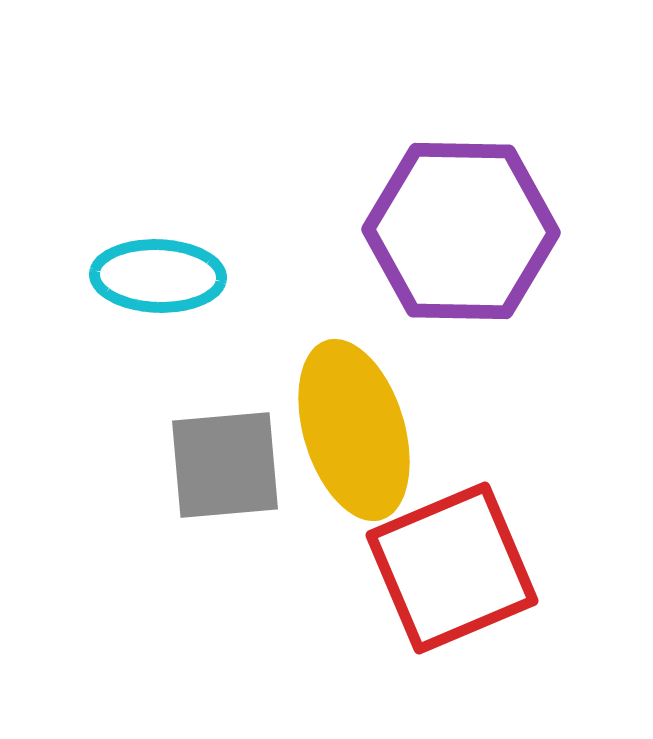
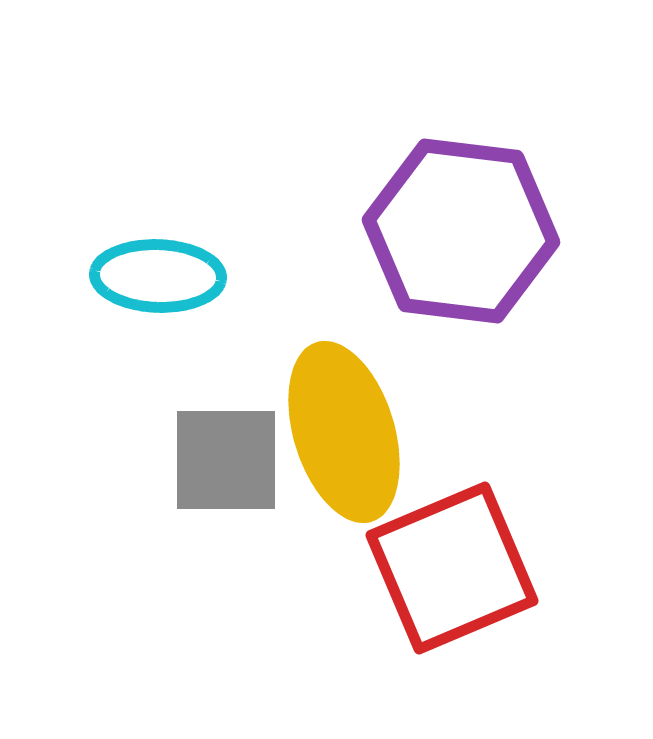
purple hexagon: rotated 6 degrees clockwise
yellow ellipse: moved 10 px left, 2 px down
gray square: moved 1 px right, 5 px up; rotated 5 degrees clockwise
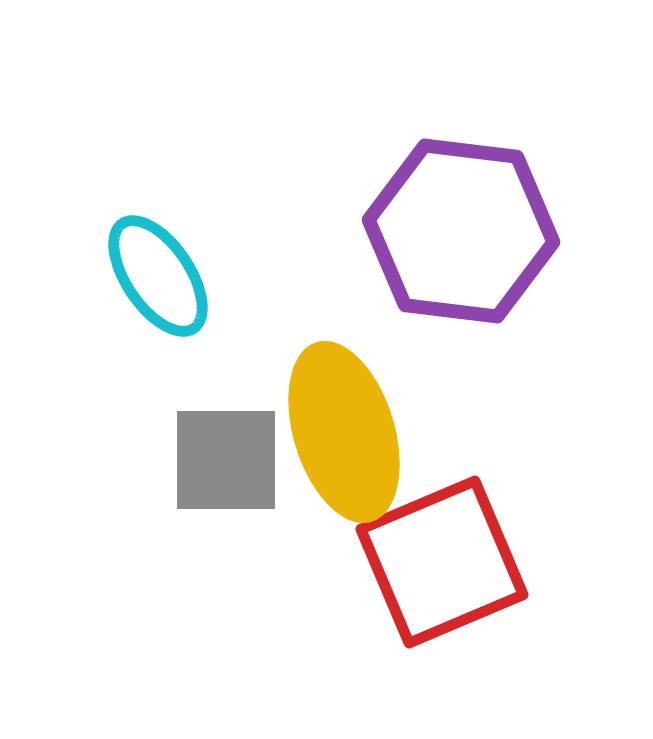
cyan ellipse: rotated 54 degrees clockwise
red square: moved 10 px left, 6 px up
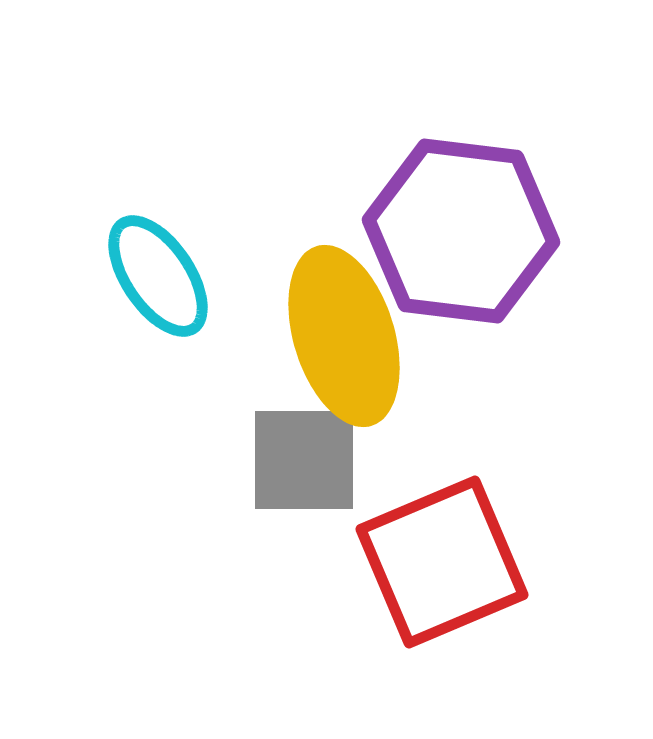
yellow ellipse: moved 96 px up
gray square: moved 78 px right
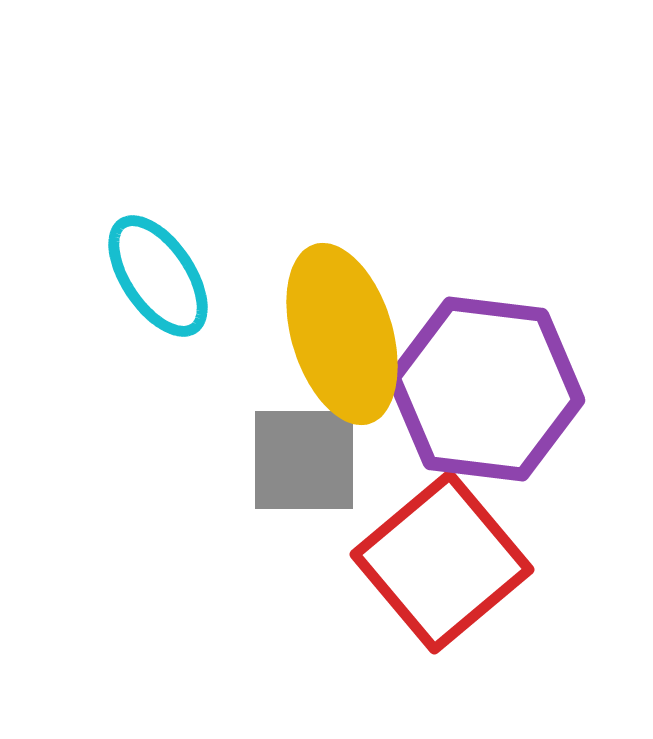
purple hexagon: moved 25 px right, 158 px down
yellow ellipse: moved 2 px left, 2 px up
red square: rotated 17 degrees counterclockwise
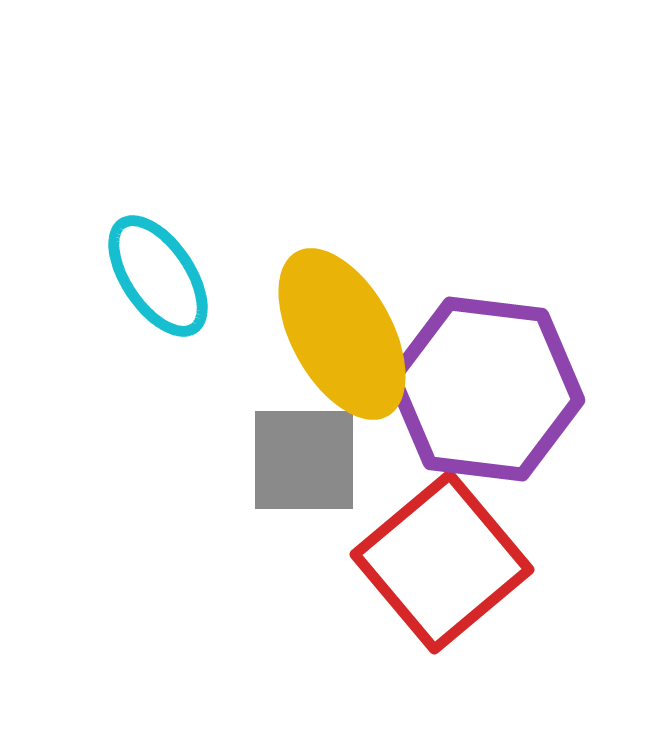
yellow ellipse: rotated 12 degrees counterclockwise
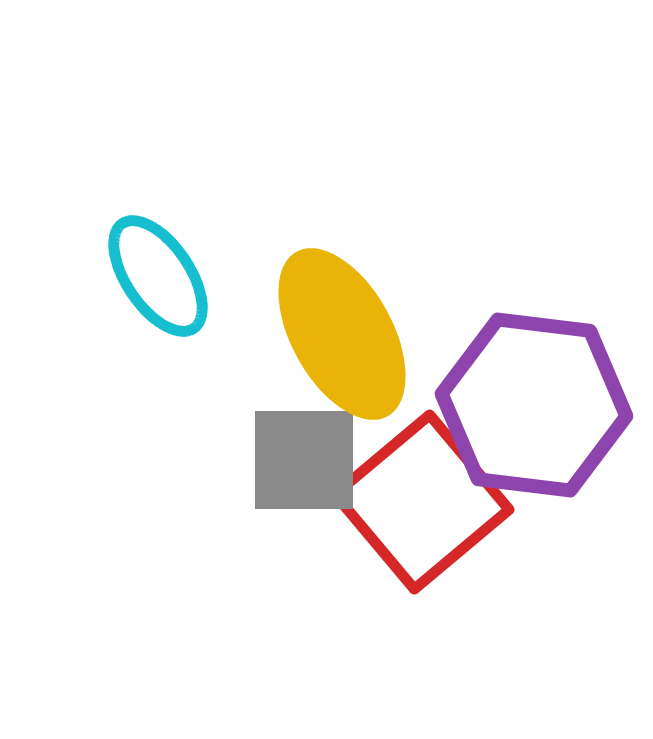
purple hexagon: moved 48 px right, 16 px down
red square: moved 20 px left, 60 px up
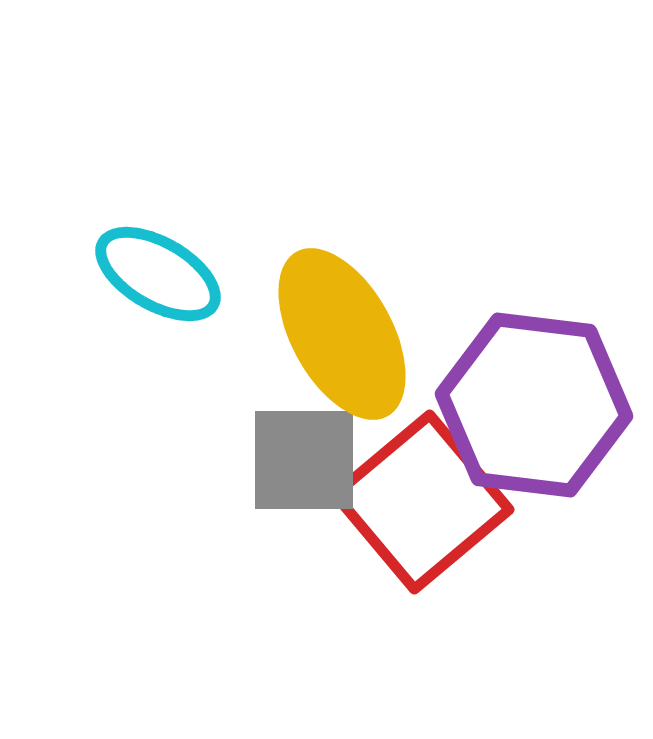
cyan ellipse: moved 2 px up; rotated 26 degrees counterclockwise
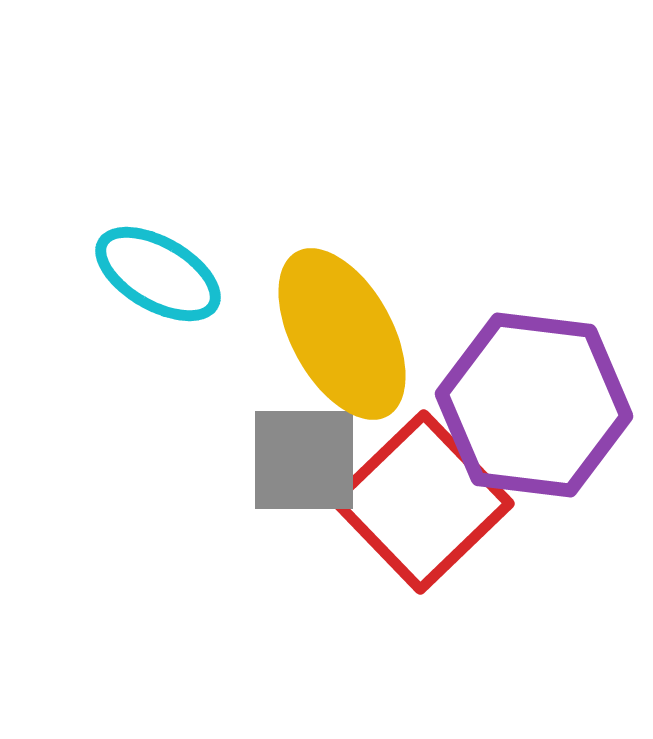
red square: rotated 4 degrees counterclockwise
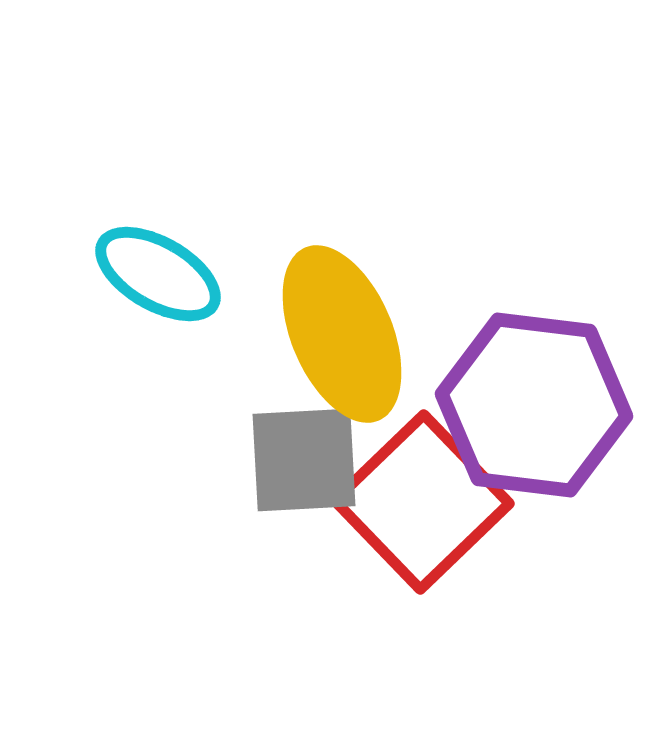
yellow ellipse: rotated 6 degrees clockwise
gray square: rotated 3 degrees counterclockwise
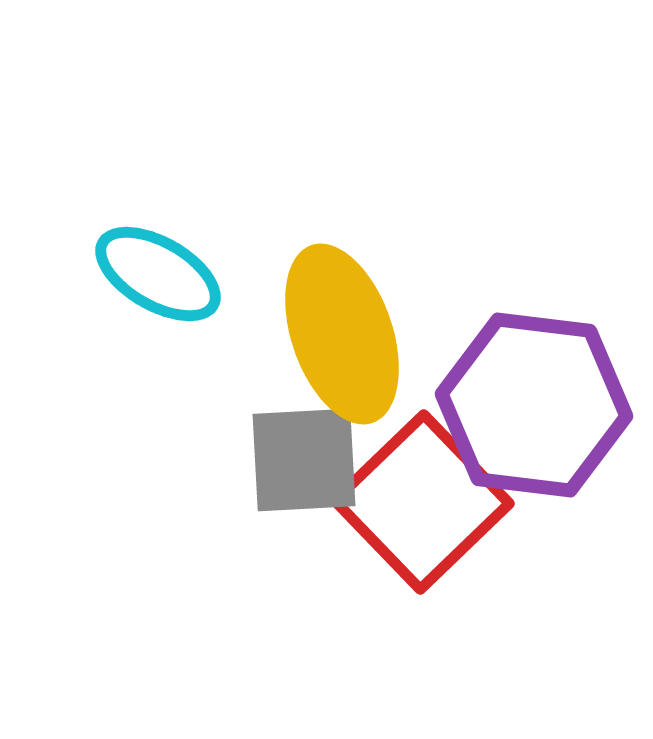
yellow ellipse: rotated 4 degrees clockwise
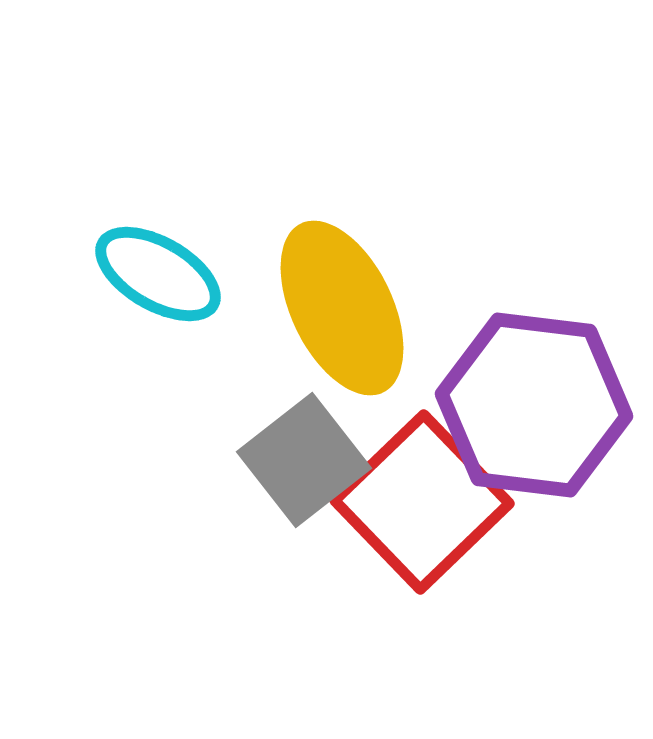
yellow ellipse: moved 26 px up; rotated 7 degrees counterclockwise
gray square: rotated 35 degrees counterclockwise
